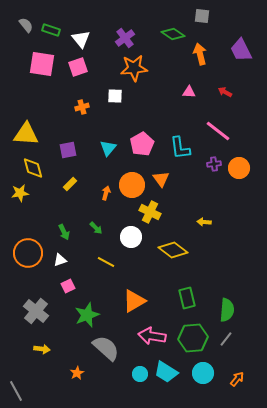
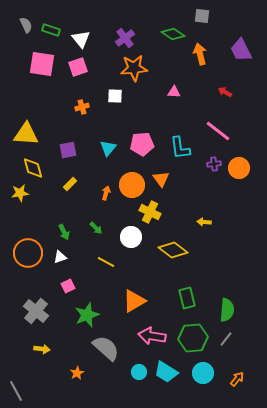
gray semicircle at (26, 25): rotated 14 degrees clockwise
pink triangle at (189, 92): moved 15 px left
pink pentagon at (142, 144): rotated 25 degrees clockwise
white triangle at (60, 260): moved 3 px up
cyan circle at (140, 374): moved 1 px left, 2 px up
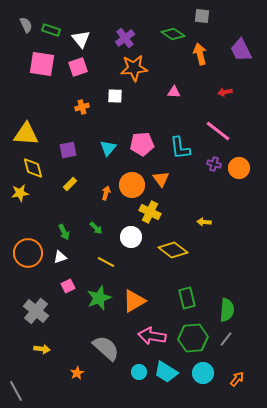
red arrow at (225, 92): rotated 40 degrees counterclockwise
purple cross at (214, 164): rotated 24 degrees clockwise
green star at (87, 315): moved 12 px right, 17 px up
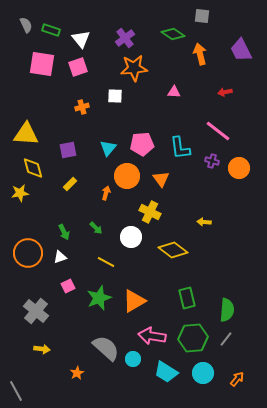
purple cross at (214, 164): moved 2 px left, 3 px up
orange circle at (132, 185): moved 5 px left, 9 px up
cyan circle at (139, 372): moved 6 px left, 13 px up
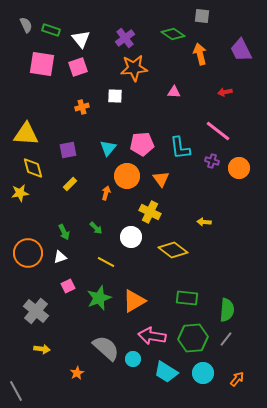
green rectangle at (187, 298): rotated 70 degrees counterclockwise
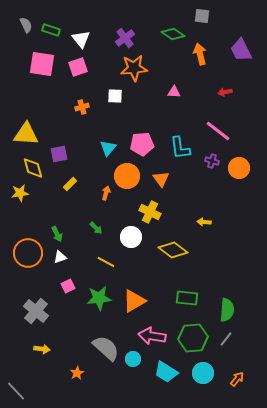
purple square at (68, 150): moved 9 px left, 4 px down
green arrow at (64, 232): moved 7 px left, 2 px down
green star at (99, 298): rotated 15 degrees clockwise
gray line at (16, 391): rotated 15 degrees counterclockwise
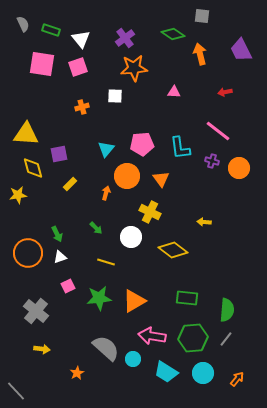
gray semicircle at (26, 25): moved 3 px left, 1 px up
cyan triangle at (108, 148): moved 2 px left, 1 px down
yellow star at (20, 193): moved 2 px left, 2 px down
yellow line at (106, 262): rotated 12 degrees counterclockwise
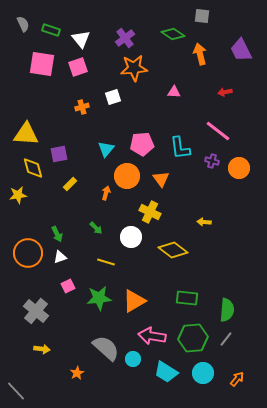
white square at (115, 96): moved 2 px left, 1 px down; rotated 21 degrees counterclockwise
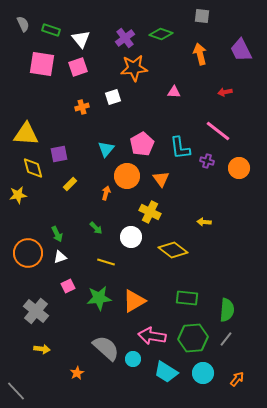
green diamond at (173, 34): moved 12 px left; rotated 15 degrees counterclockwise
pink pentagon at (142, 144): rotated 25 degrees counterclockwise
purple cross at (212, 161): moved 5 px left
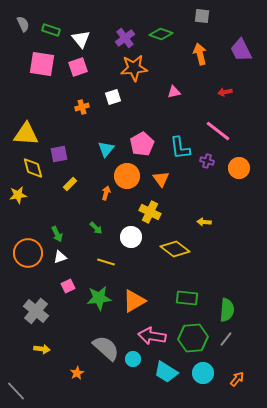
pink triangle at (174, 92): rotated 16 degrees counterclockwise
yellow diamond at (173, 250): moved 2 px right, 1 px up
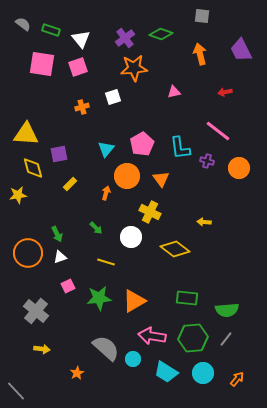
gray semicircle at (23, 24): rotated 28 degrees counterclockwise
green semicircle at (227, 310): rotated 80 degrees clockwise
